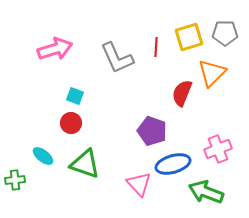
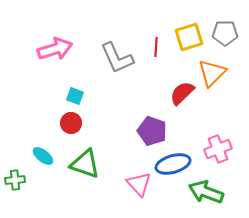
red semicircle: rotated 24 degrees clockwise
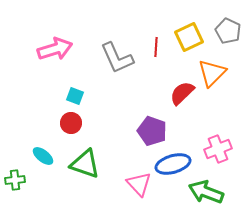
gray pentagon: moved 3 px right, 2 px up; rotated 25 degrees clockwise
yellow square: rotated 8 degrees counterclockwise
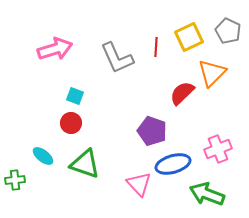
green arrow: moved 1 px right, 2 px down
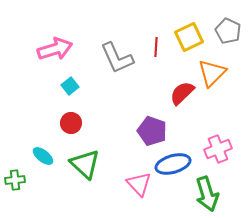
cyan square: moved 5 px left, 10 px up; rotated 30 degrees clockwise
green triangle: rotated 24 degrees clockwise
green arrow: rotated 128 degrees counterclockwise
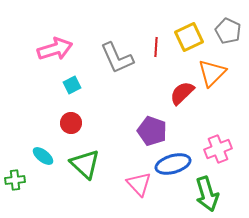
cyan square: moved 2 px right, 1 px up; rotated 12 degrees clockwise
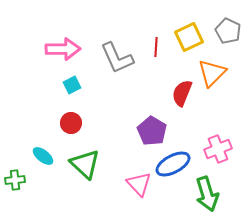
pink arrow: moved 8 px right; rotated 16 degrees clockwise
red semicircle: rotated 24 degrees counterclockwise
purple pentagon: rotated 12 degrees clockwise
blue ellipse: rotated 12 degrees counterclockwise
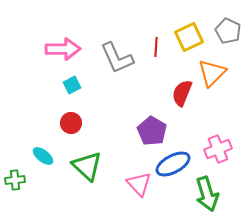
green triangle: moved 2 px right, 2 px down
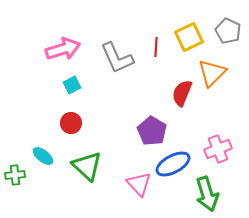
pink arrow: rotated 16 degrees counterclockwise
green cross: moved 5 px up
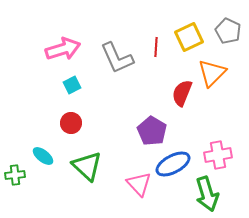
pink cross: moved 6 px down; rotated 12 degrees clockwise
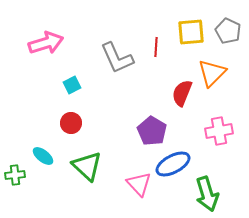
yellow square: moved 2 px right, 5 px up; rotated 20 degrees clockwise
pink arrow: moved 17 px left, 6 px up
pink cross: moved 1 px right, 24 px up
